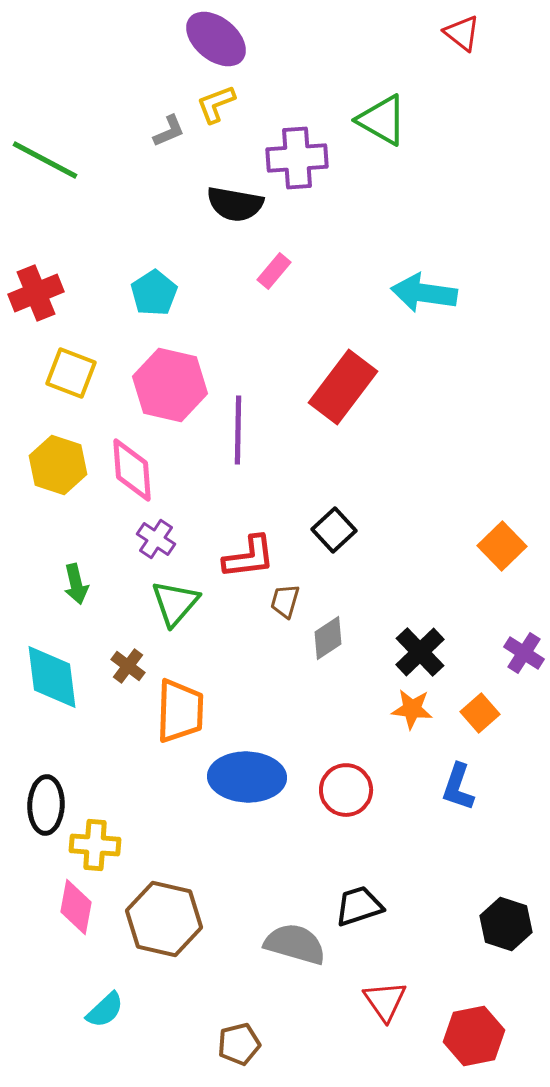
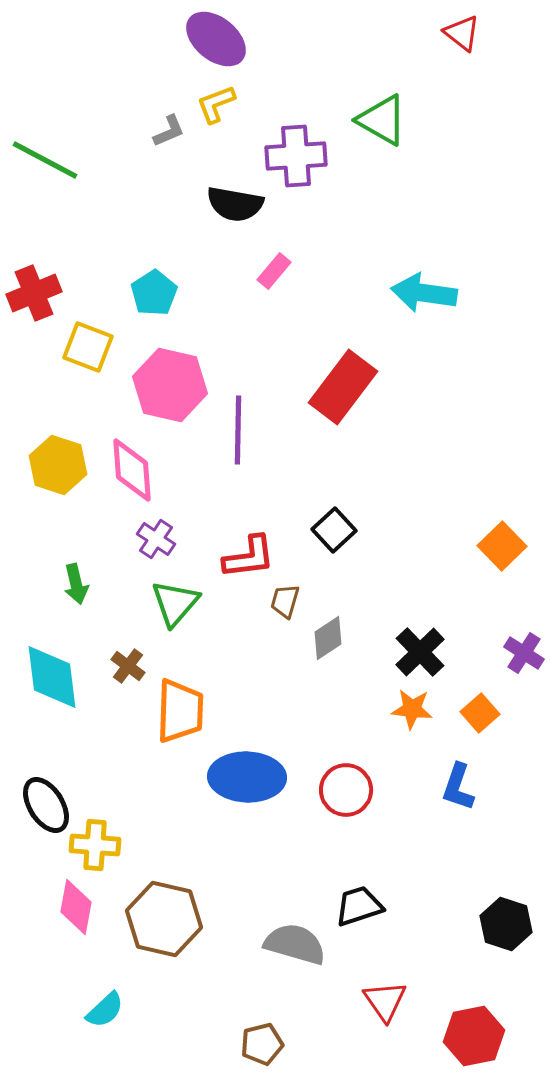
purple cross at (297, 158): moved 1 px left, 2 px up
red cross at (36, 293): moved 2 px left
yellow square at (71, 373): moved 17 px right, 26 px up
black ellipse at (46, 805): rotated 34 degrees counterclockwise
brown pentagon at (239, 1044): moved 23 px right
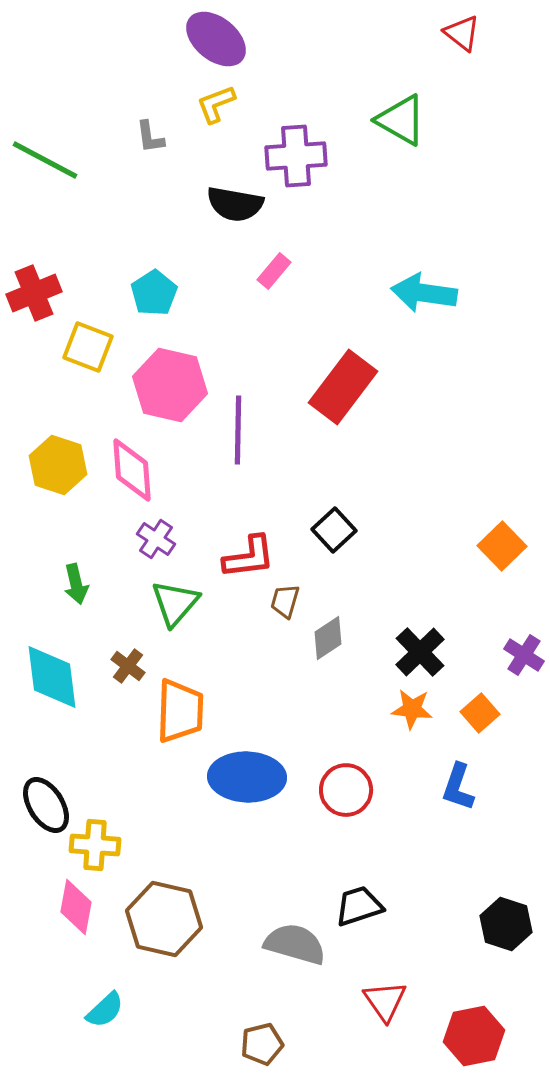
green triangle at (382, 120): moved 19 px right
gray L-shape at (169, 131): moved 19 px left, 6 px down; rotated 105 degrees clockwise
purple cross at (524, 653): moved 2 px down
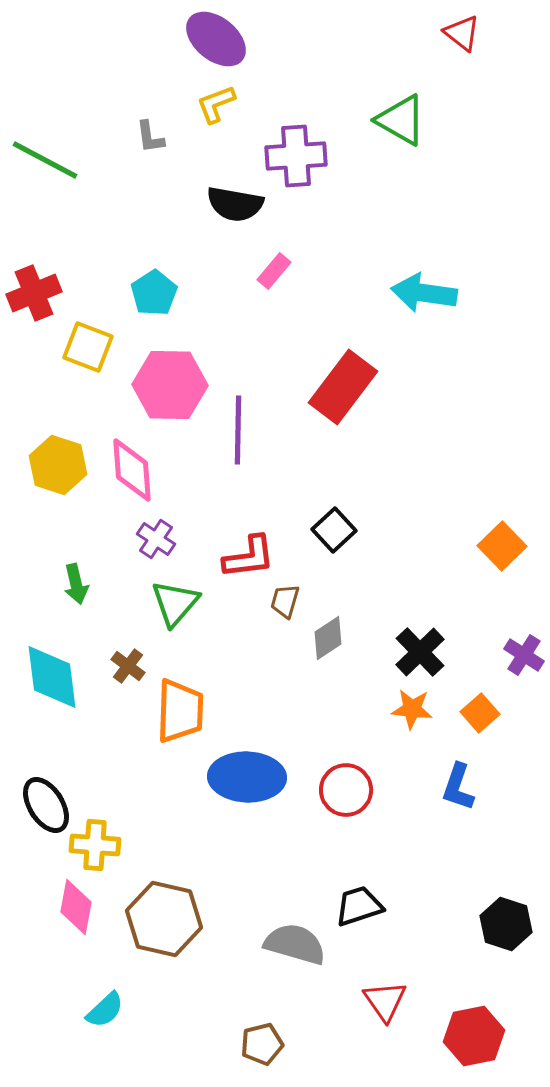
pink hexagon at (170, 385): rotated 12 degrees counterclockwise
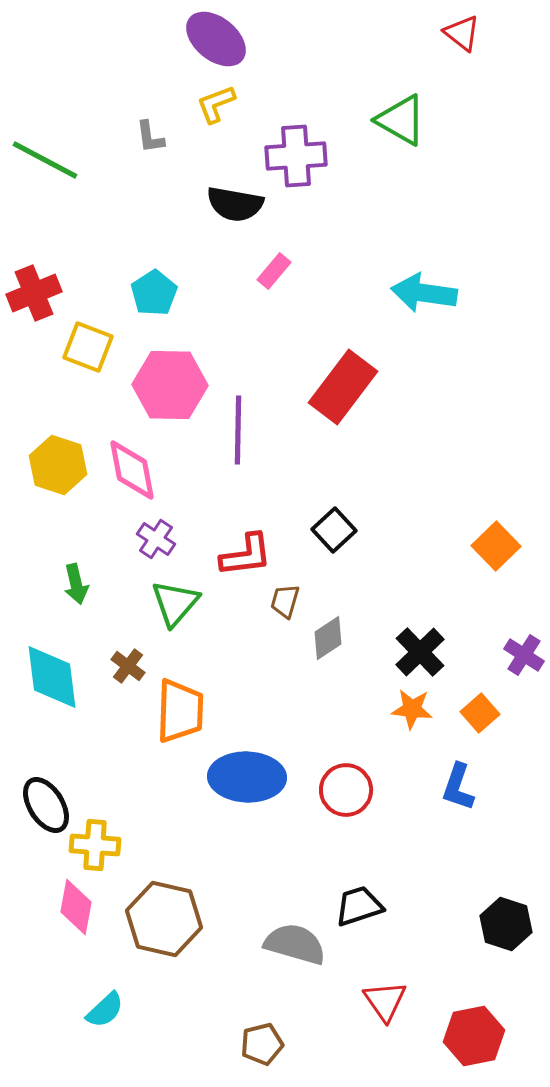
pink diamond at (132, 470): rotated 6 degrees counterclockwise
orange square at (502, 546): moved 6 px left
red L-shape at (249, 557): moved 3 px left, 2 px up
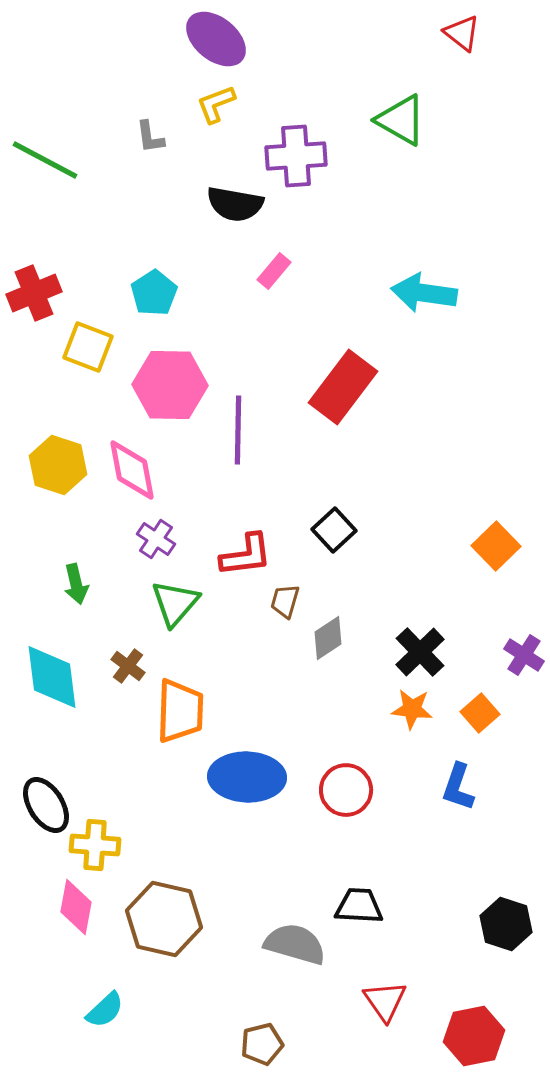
black trapezoid at (359, 906): rotated 21 degrees clockwise
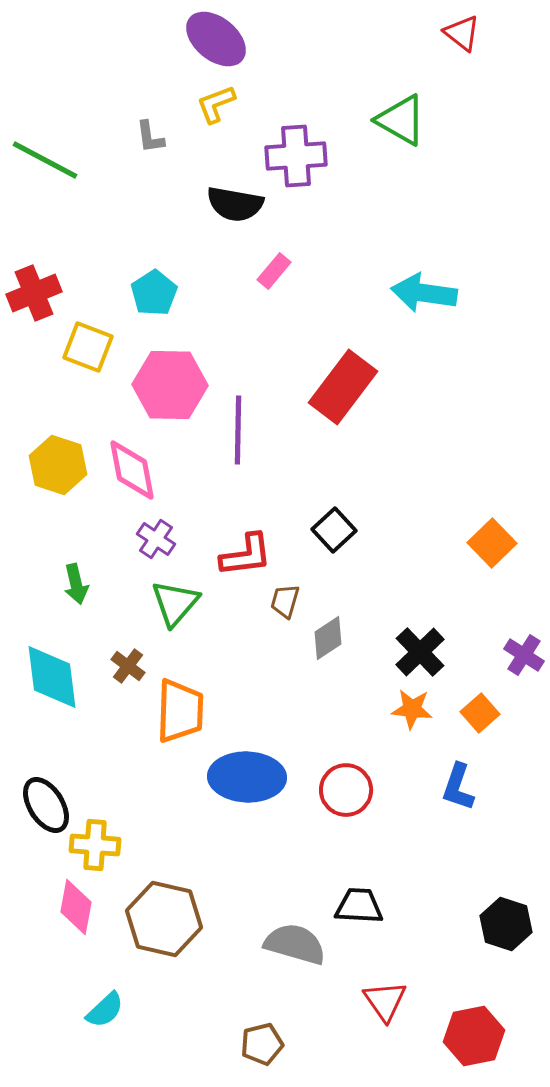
orange square at (496, 546): moved 4 px left, 3 px up
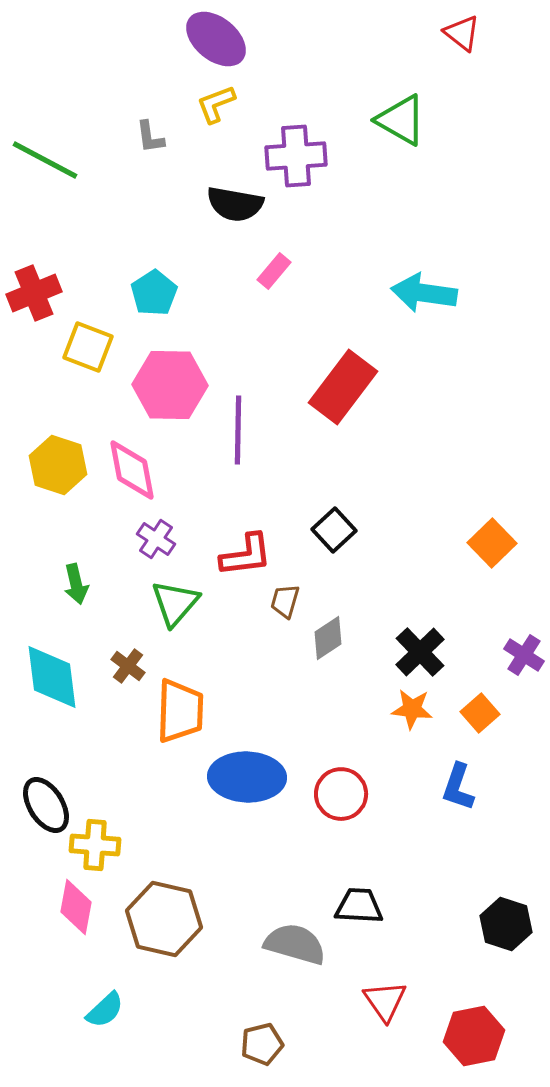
red circle at (346, 790): moved 5 px left, 4 px down
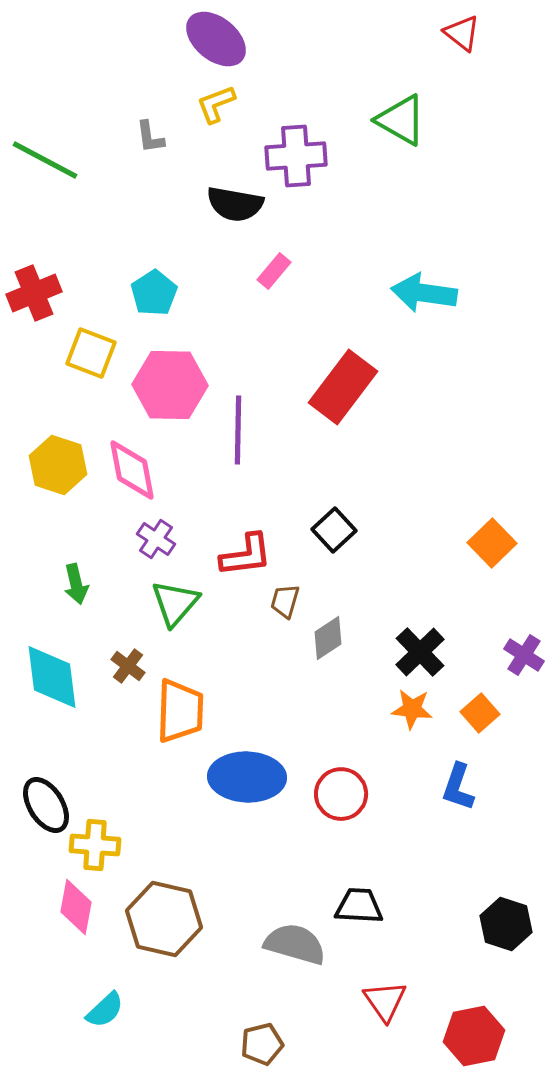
yellow square at (88, 347): moved 3 px right, 6 px down
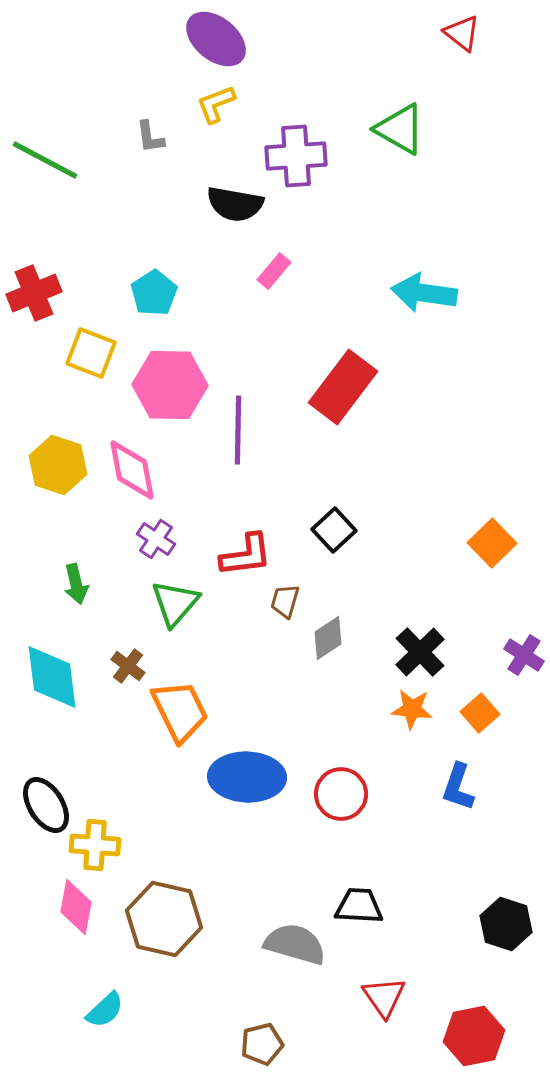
green triangle at (401, 120): moved 1 px left, 9 px down
orange trapezoid at (180, 711): rotated 28 degrees counterclockwise
red triangle at (385, 1001): moved 1 px left, 4 px up
